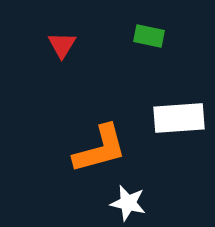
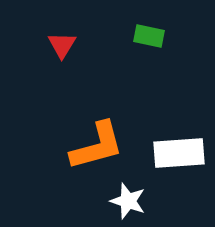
white rectangle: moved 35 px down
orange L-shape: moved 3 px left, 3 px up
white star: moved 2 px up; rotated 6 degrees clockwise
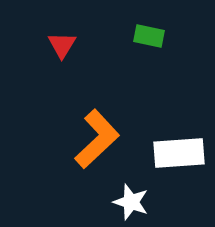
orange L-shape: moved 7 px up; rotated 28 degrees counterclockwise
white star: moved 3 px right, 1 px down
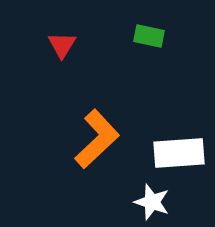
white star: moved 21 px right
